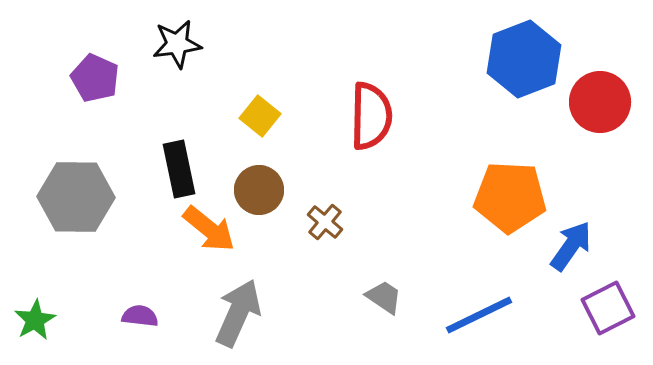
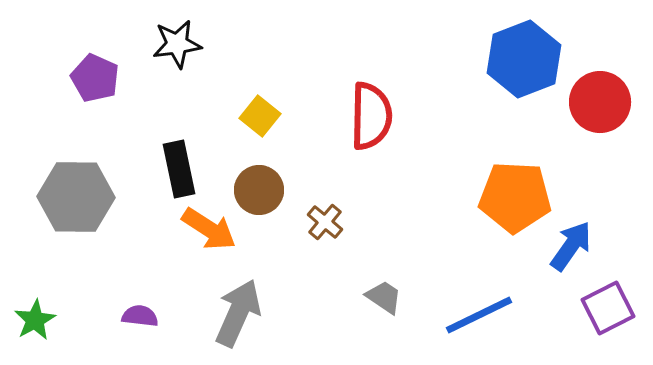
orange pentagon: moved 5 px right
orange arrow: rotated 6 degrees counterclockwise
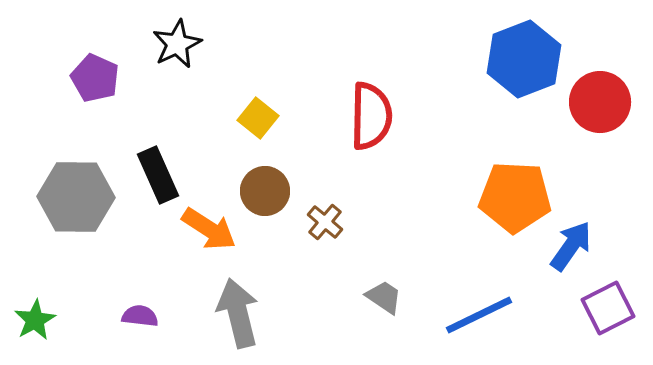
black star: rotated 18 degrees counterclockwise
yellow square: moved 2 px left, 2 px down
black rectangle: moved 21 px left, 6 px down; rotated 12 degrees counterclockwise
brown circle: moved 6 px right, 1 px down
gray arrow: rotated 38 degrees counterclockwise
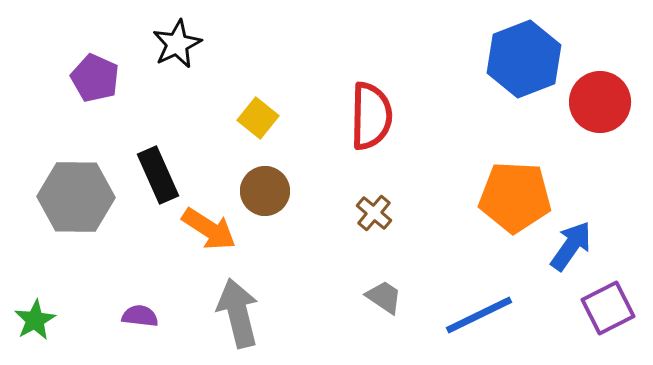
brown cross: moved 49 px right, 9 px up
